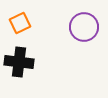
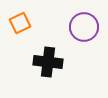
black cross: moved 29 px right
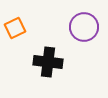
orange square: moved 5 px left, 5 px down
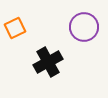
black cross: rotated 36 degrees counterclockwise
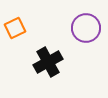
purple circle: moved 2 px right, 1 px down
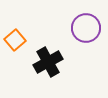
orange square: moved 12 px down; rotated 15 degrees counterclockwise
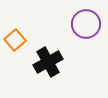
purple circle: moved 4 px up
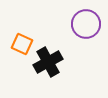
orange square: moved 7 px right, 4 px down; rotated 25 degrees counterclockwise
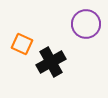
black cross: moved 3 px right
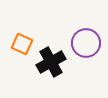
purple circle: moved 19 px down
